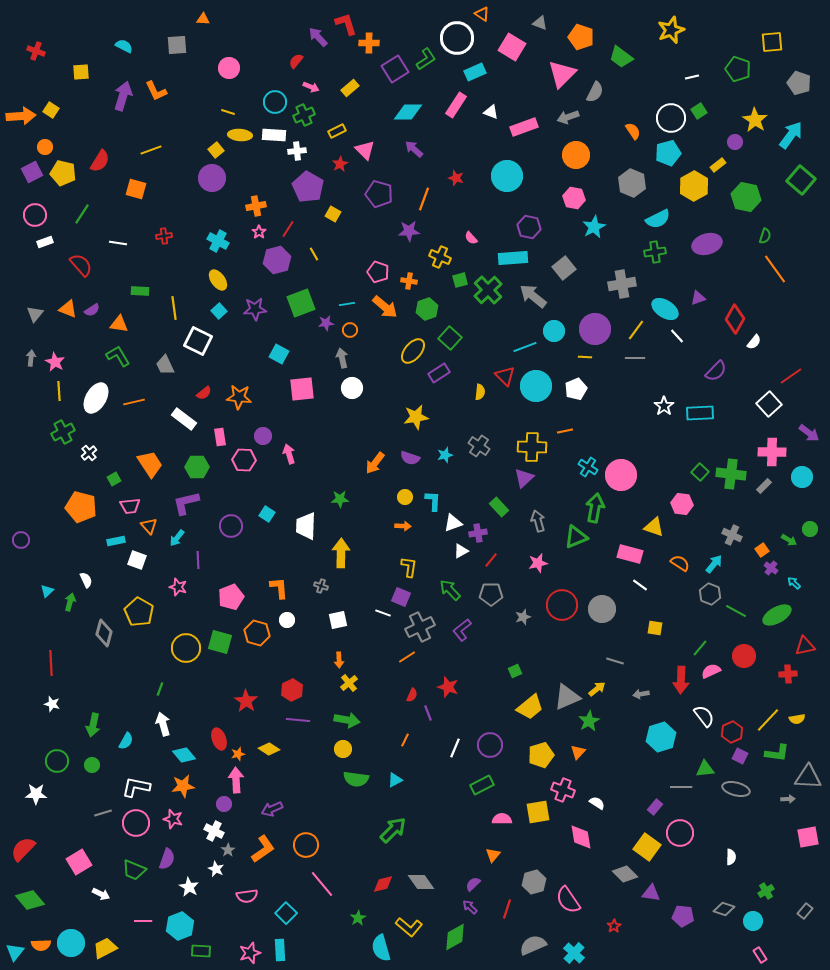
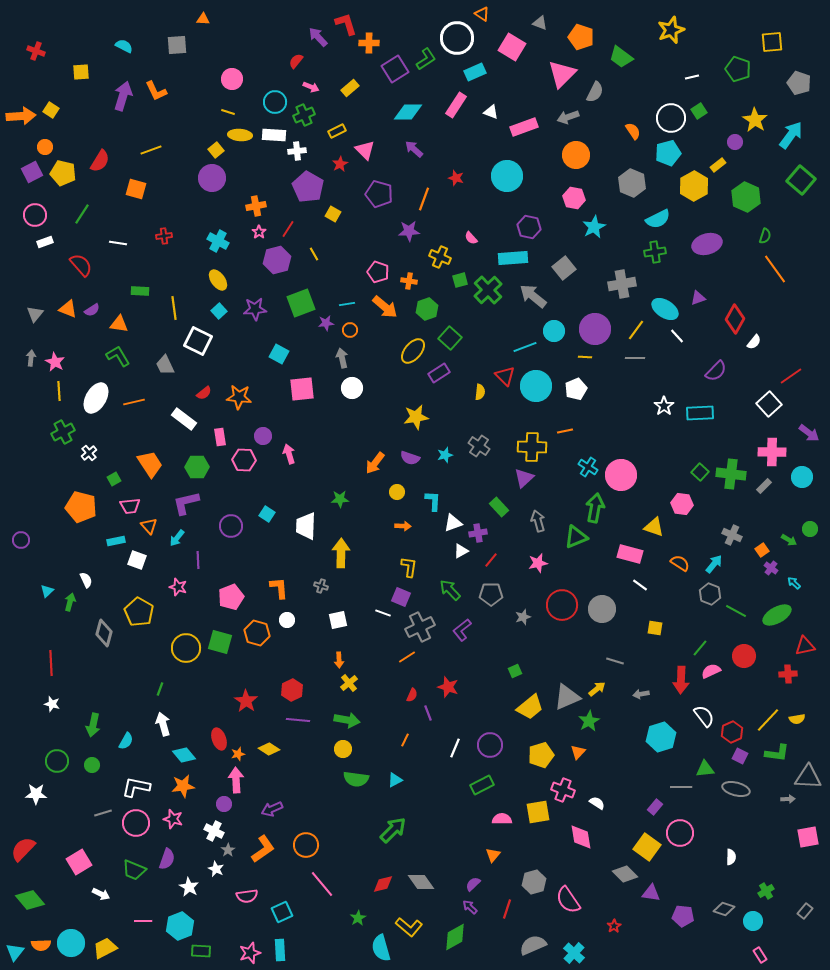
pink circle at (229, 68): moved 3 px right, 11 px down
green hexagon at (746, 197): rotated 12 degrees clockwise
yellow circle at (405, 497): moved 8 px left, 5 px up
cyan square at (286, 913): moved 4 px left, 1 px up; rotated 20 degrees clockwise
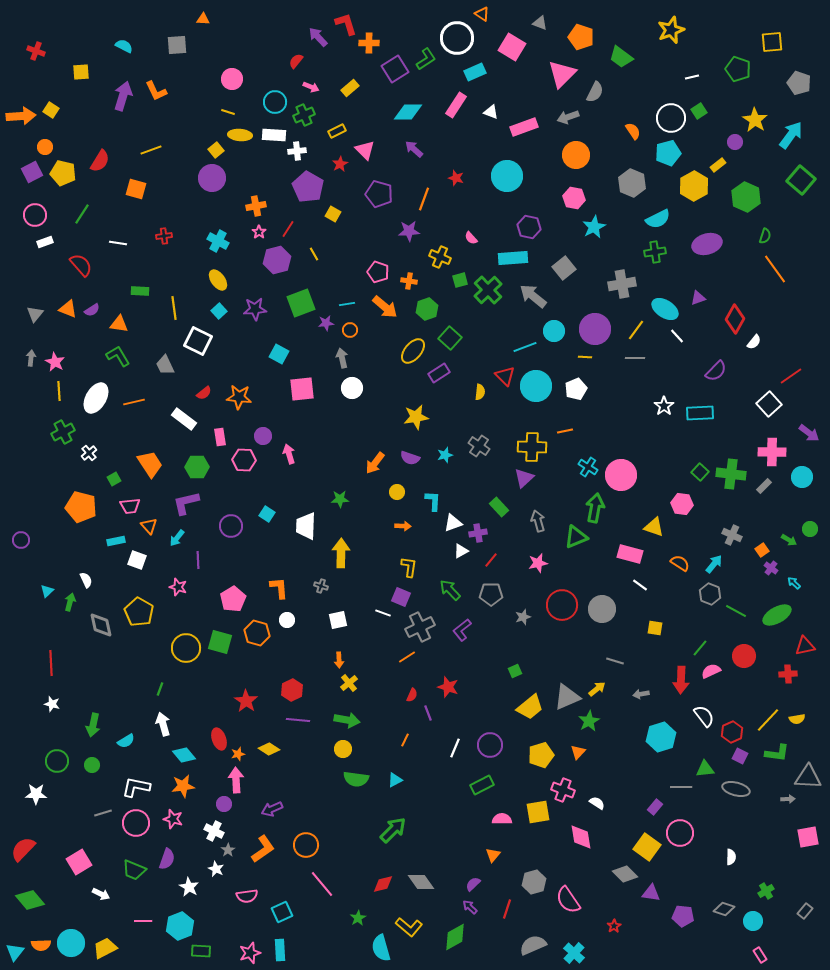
pink pentagon at (231, 597): moved 2 px right, 2 px down; rotated 10 degrees counterclockwise
gray diamond at (104, 633): moved 3 px left, 8 px up; rotated 28 degrees counterclockwise
cyan semicircle at (126, 741): rotated 30 degrees clockwise
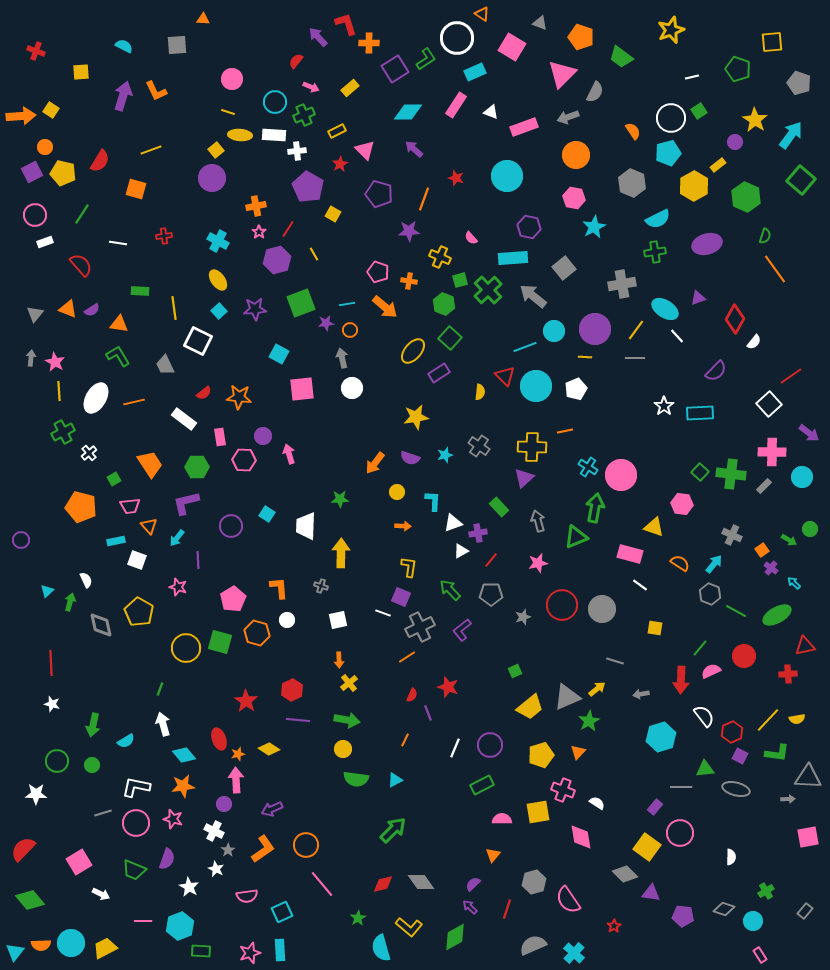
green hexagon at (427, 309): moved 17 px right, 5 px up; rotated 20 degrees counterclockwise
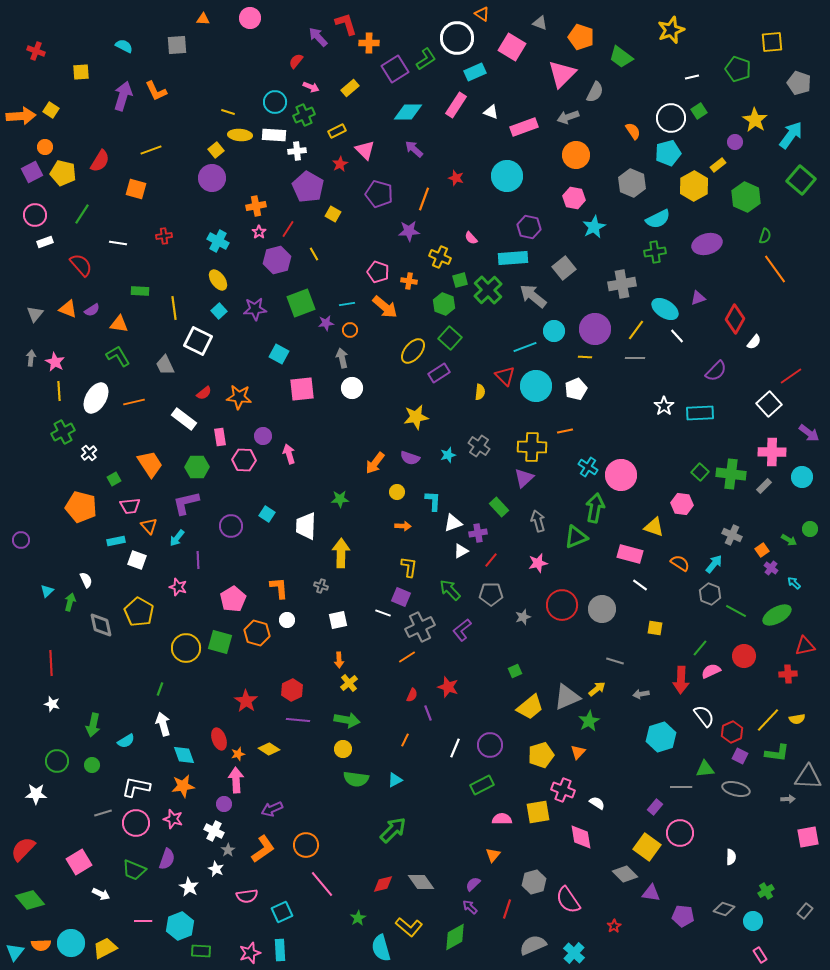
pink circle at (232, 79): moved 18 px right, 61 px up
cyan star at (445, 455): moved 3 px right
cyan diamond at (184, 755): rotated 20 degrees clockwise
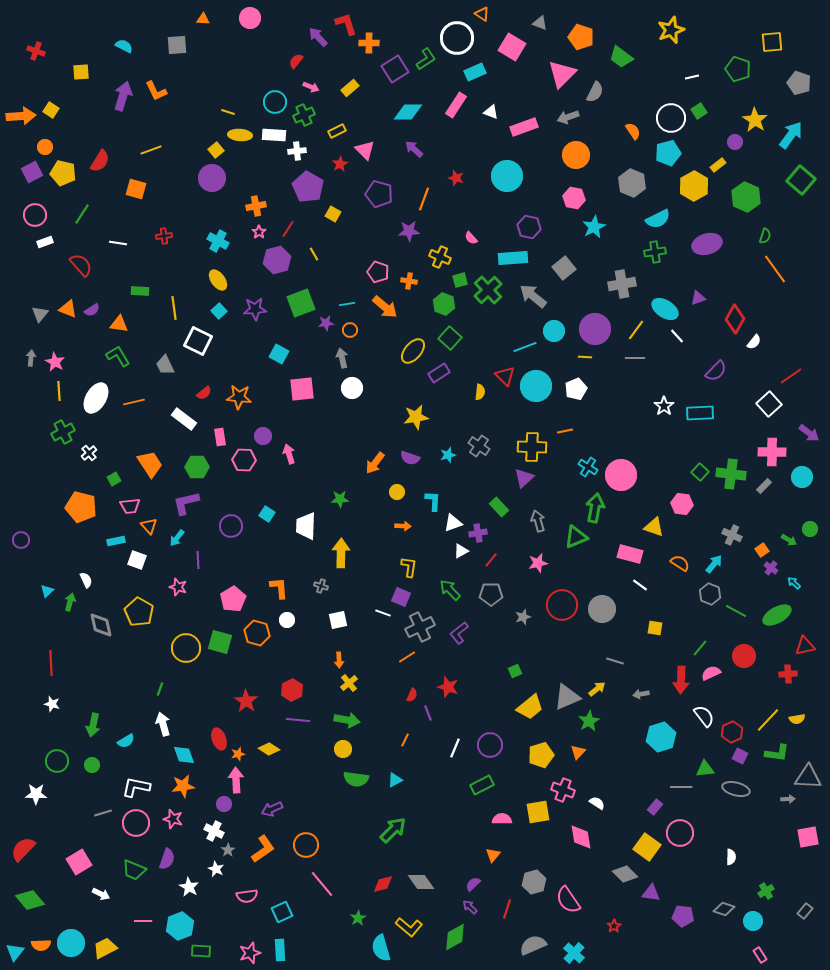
gray triangle at (35, 314): moved 5 px right
purple L-shape at (462, 630): moved 3 px left, 3 px down
pink semicircle at (711, 671): moved 2 px down
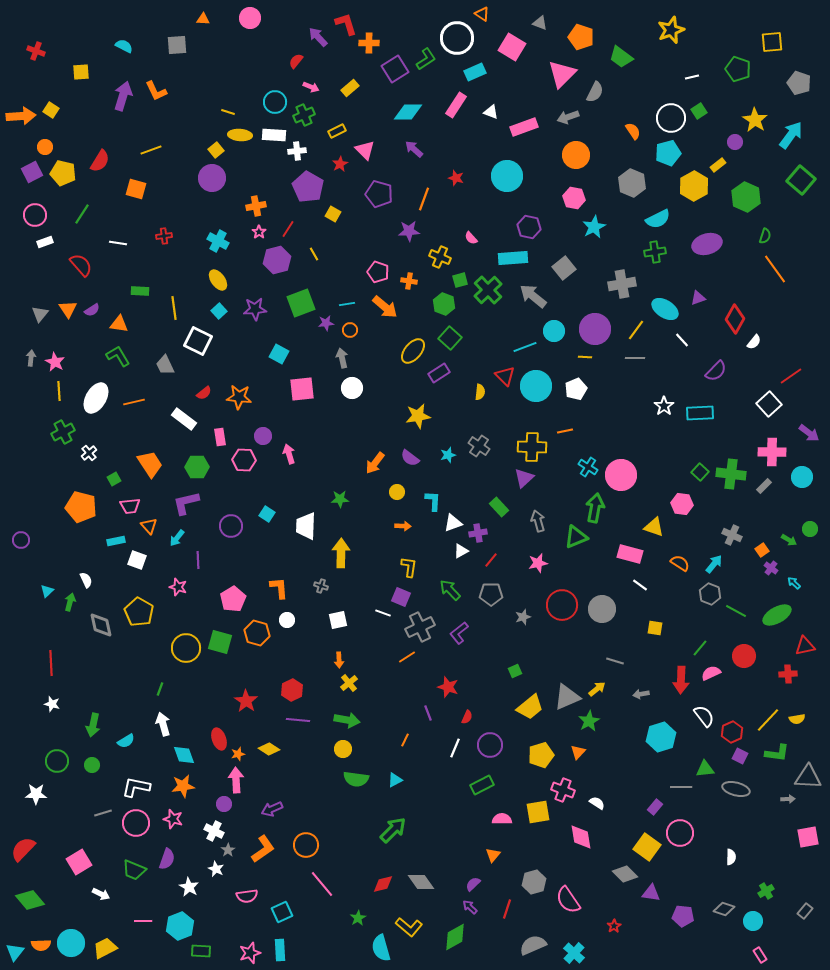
orange triangle at (68, 309): rotated 36 degrees clockwise
white line at (677, 336): moved 5 px right, 4 px down
yellow star at (416, 417): moved 2 px right, 1 px up
purple semicircle at (410, 458): rotated 18 degrees clockwise
red semicircle at (412, 695): moved 55 px right, 22 px down
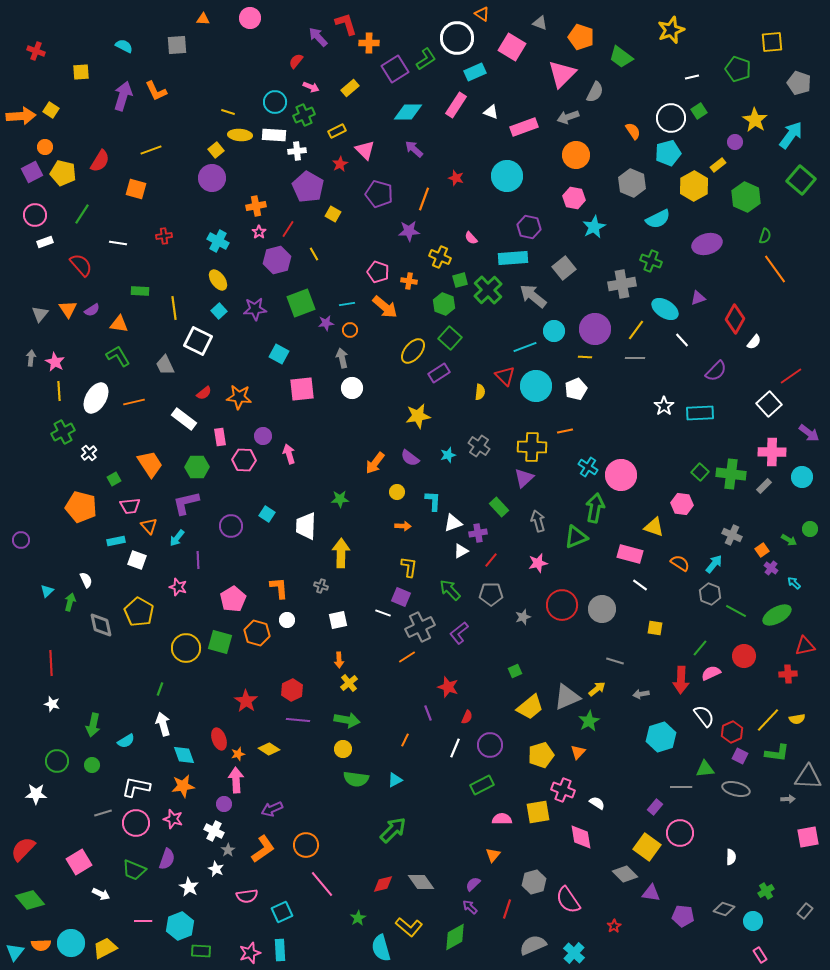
green cross at (655, 252): moved 4 px left, 9 px down; rotated 30 degrees clockwise
